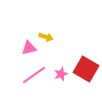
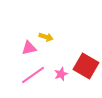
red square: moved 3 px up
pink line: moved 1 px left
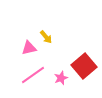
yellow arrow: rotated 32 degrees clockwise
red square: moved 2 px left; rotated 20 degrees clockwise
pink star: moved 4 px down
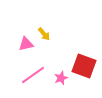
yellow arrow: moved 2 px left, 3 px up
pink triangle: moved 3 px left, 4 px up
red square: rotated 30 degrees counterclockwise
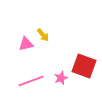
yellow arrow: moved 1 px left, 1 px down
pink line: moved 2 px left, 6 px down; rotated 15 degrees clockwise
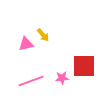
red square: rotated 20 degrees counterclockwise
pink star: moved 1 px right; rotated 16 degrees clockwise
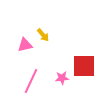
pink triangle: moved 1 px left, 1 px down
pink line: rotated 45 degrees counterclockwise
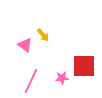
pink triangle: rotated 49 degrees clockwise
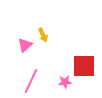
yellow arrow: rotated 16 degrees clockwise
pink triangle: rotated 42 degrees clockwise
pink star: moved 3 px right, 4 px down
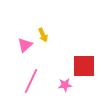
pink star: moved 3 px down
